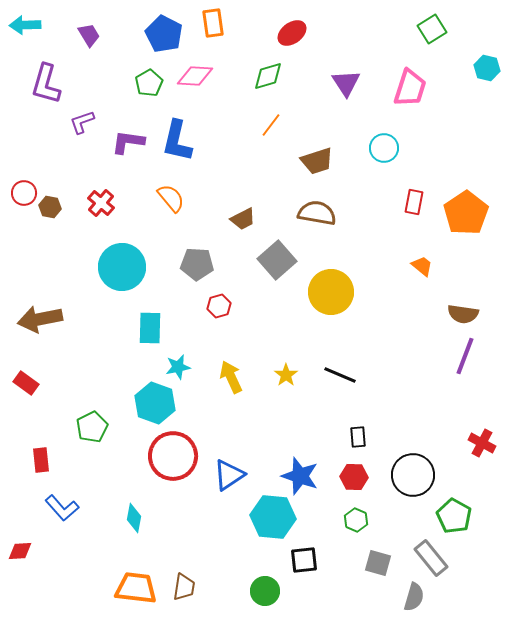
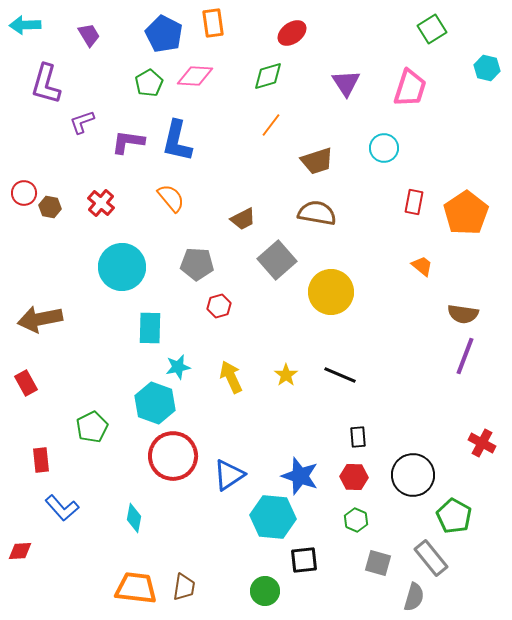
red rectangle at (26, 383): rotated 25 degrees clockwise
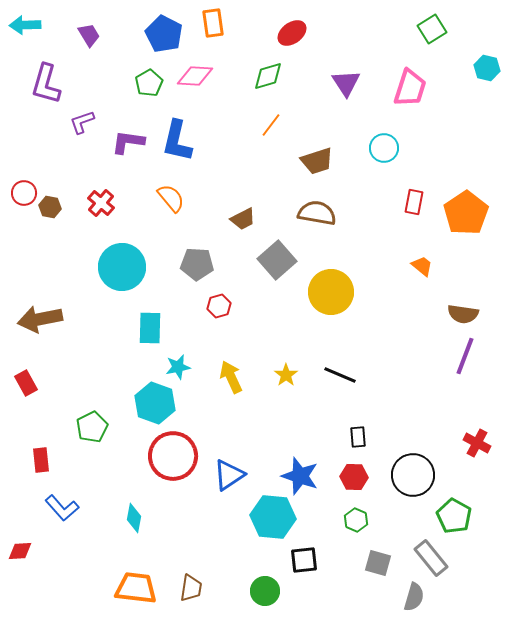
red cross at (482, 443): moved 5 px left
brown trapezoid at (184, 587): moved 7 px right, 1 px down
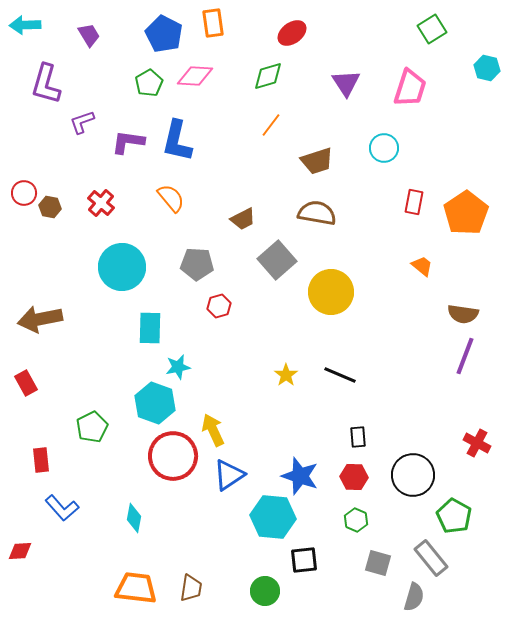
yellow arrow at (231, 377): moved 18 px left, 53 px down
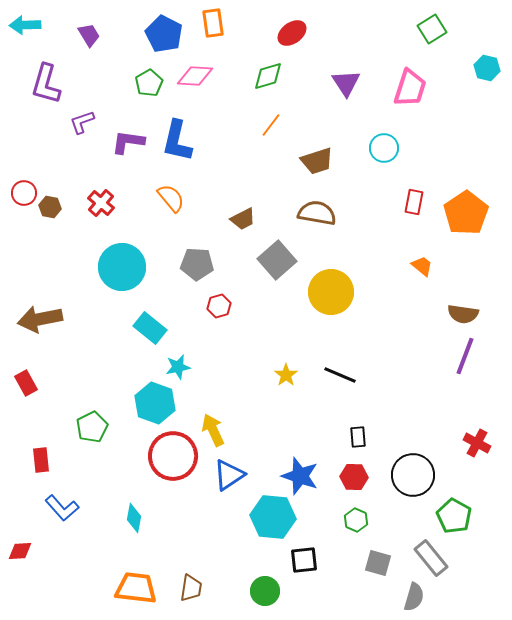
cyan rectangle at (150, 328): rotated 52 degrees counterclockwise
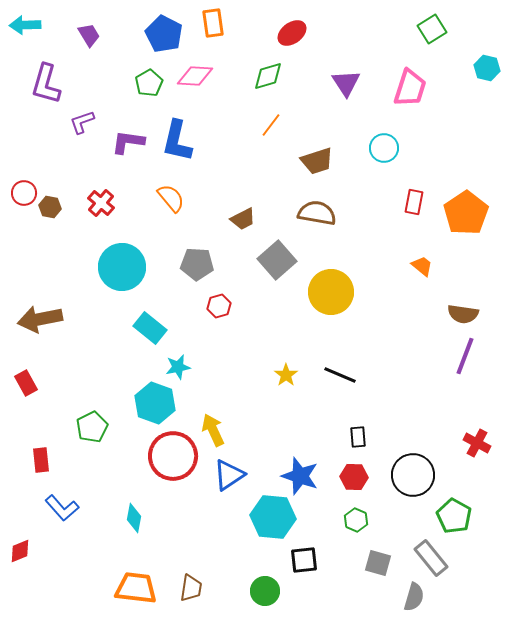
red diamond at (20, 551): rotated 20 degrees counterclockwise
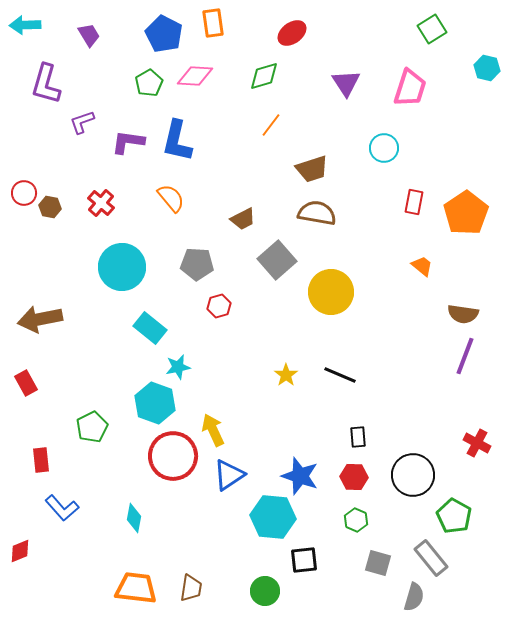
green diamond at (268, 76): moved 4 px left
brown trapezoid at (317, 161): moved 5 px left, 8 px down
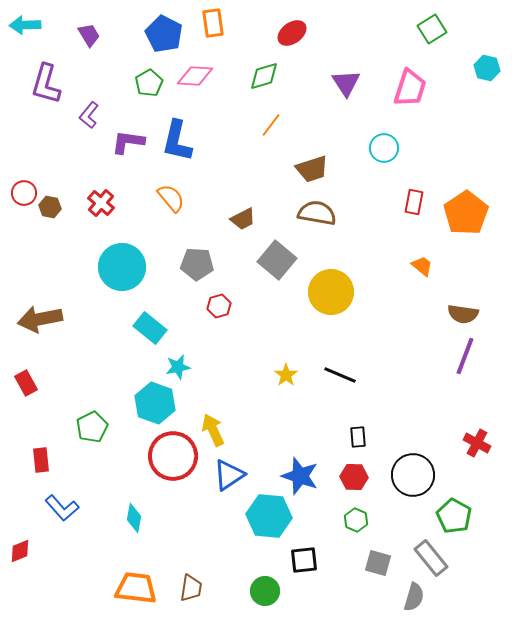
purple L-shape at (82, 122): moved 7 px right, 7 px up; rotated 32 degrees counterclockwise
gray square at (277, 260): rotated 9 degrees counterclockwise
cyan hexagon at (273, 517): moved 4 px left, 1 px up
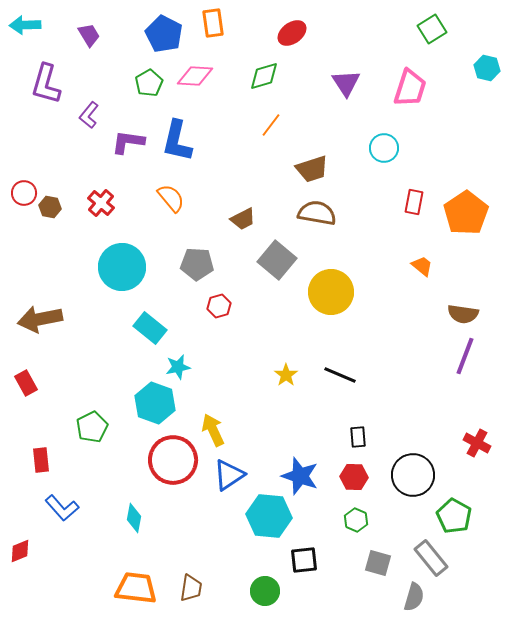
red circle at (173, 456): moved 4 px down
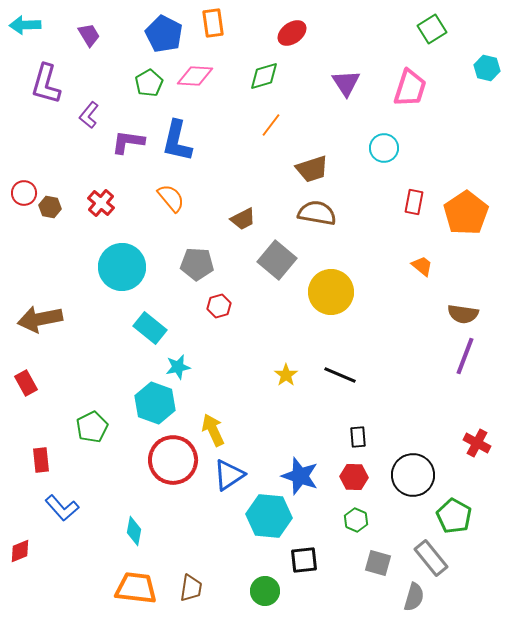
cyan diamond at (134, 518): moved 13 px down
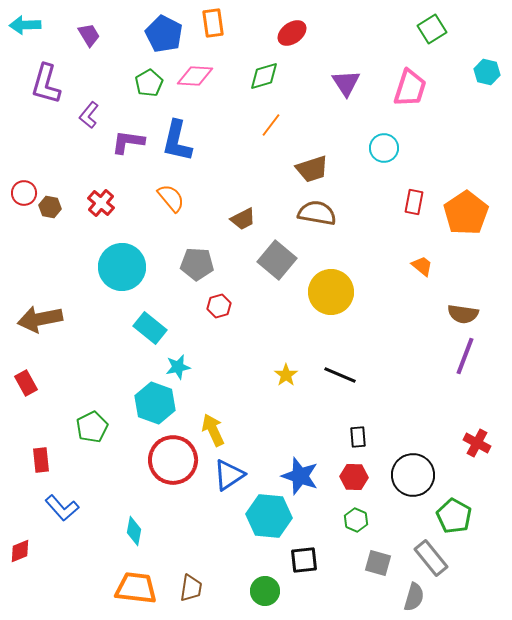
cyan hexagon at (487, 68): moved 4 px down
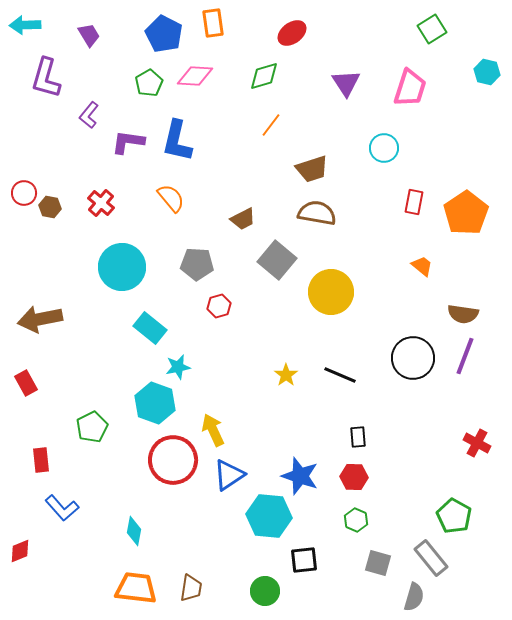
purple L-shape at (46, 84): moved 6 px up
black circle at (413, 475): moved 117 px up
